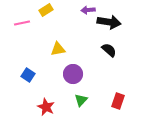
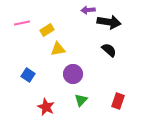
yellow rectangle: moved 1 px right, 20 px down
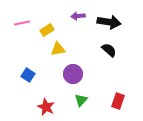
purple arrow: moved 10 px left, 6 px down
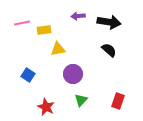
yellow rectangle: moved 3 px left; rotated 24 degrees clockwise
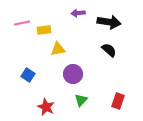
purple arrow: moved 3 px up
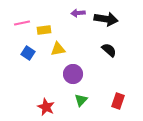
black arrow: moved 3 px left, 3 px up
blue square: moved 22 px up
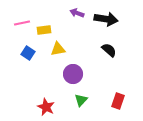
purple arrow: moved 1 px left; rotated 24 degrees clockwise
